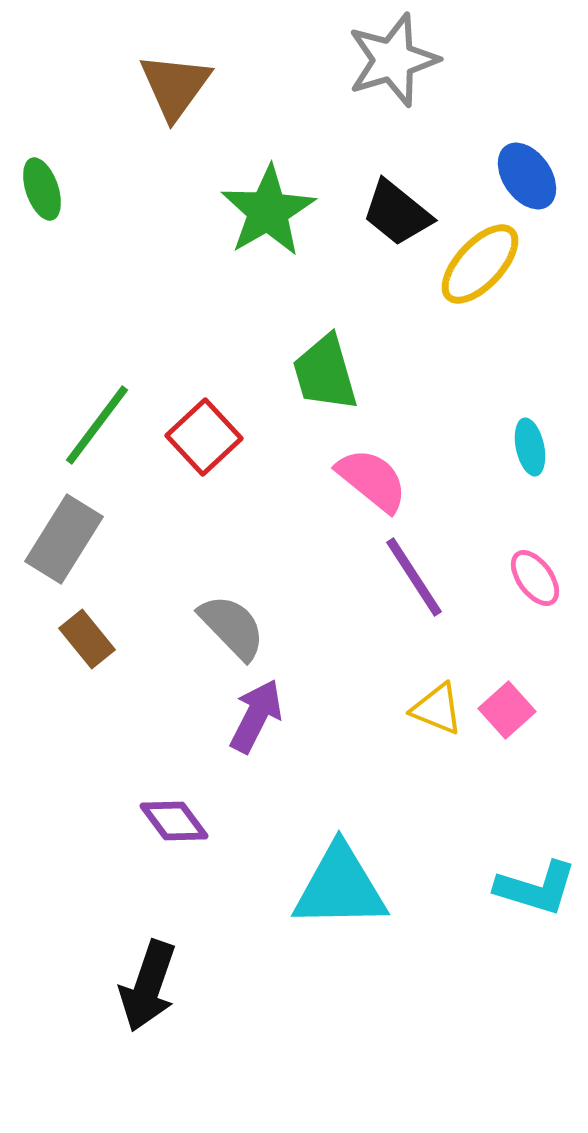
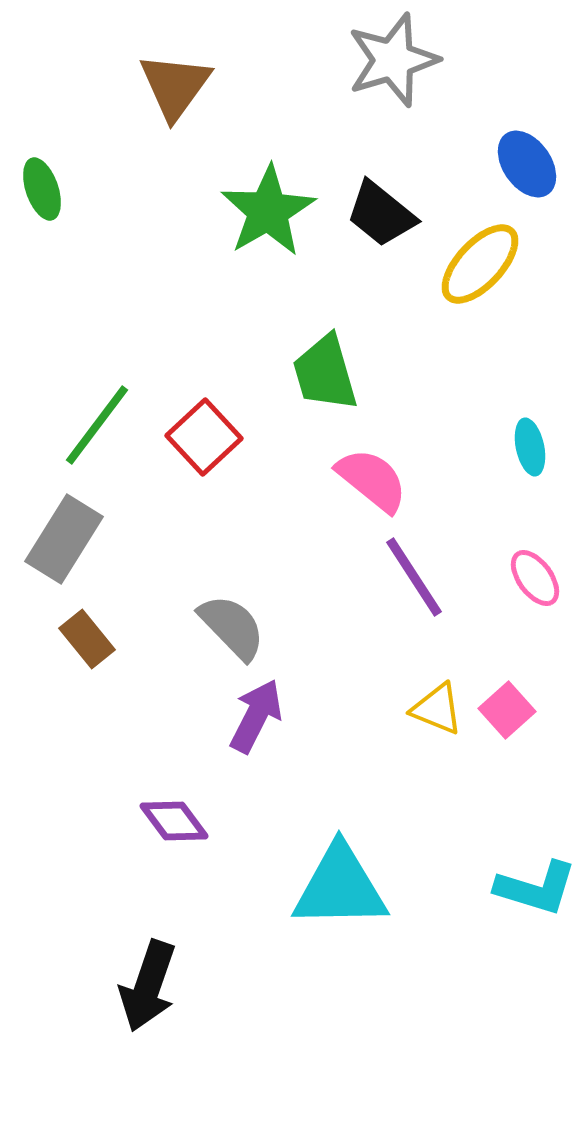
blue ellipse: moved 12 px up
black trapezoid: moved 16 px left, 1 px down
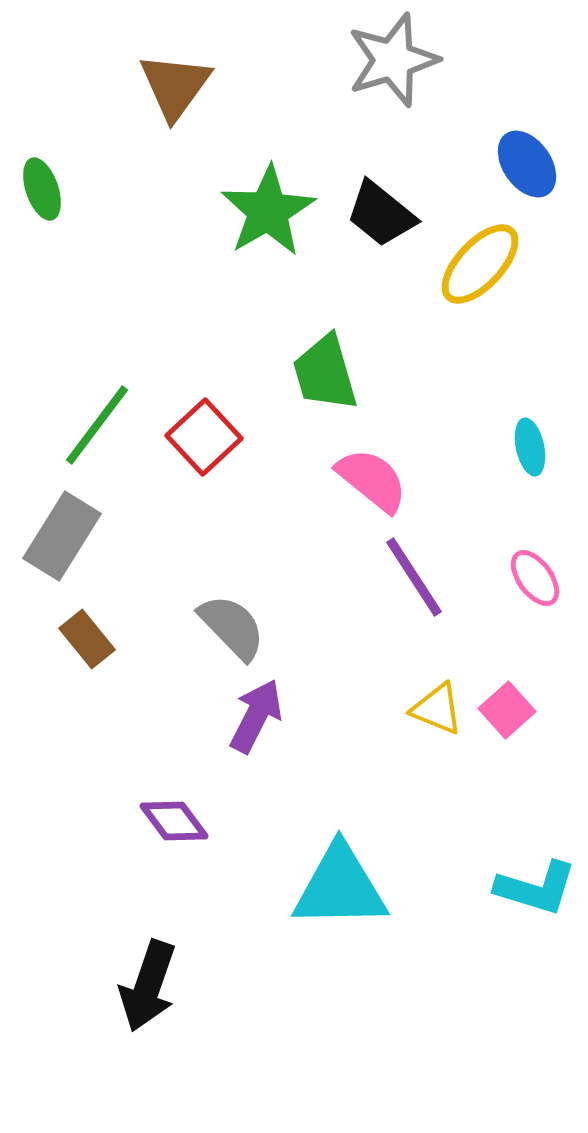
gray rectangle: moved 2 px left, 3 px up
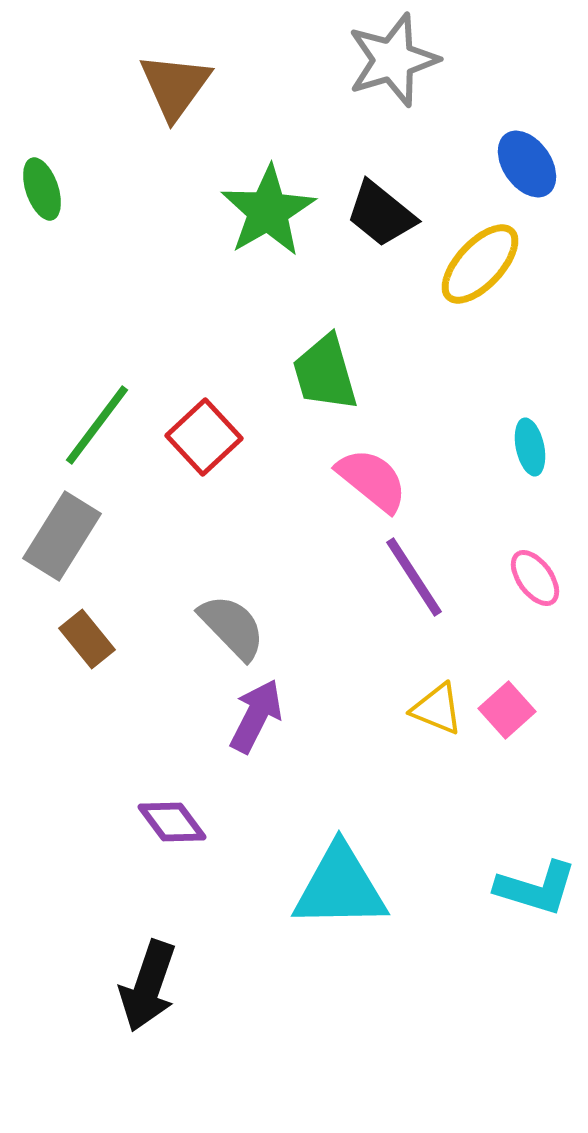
purple diamond: moved 2 px left, 1 px down
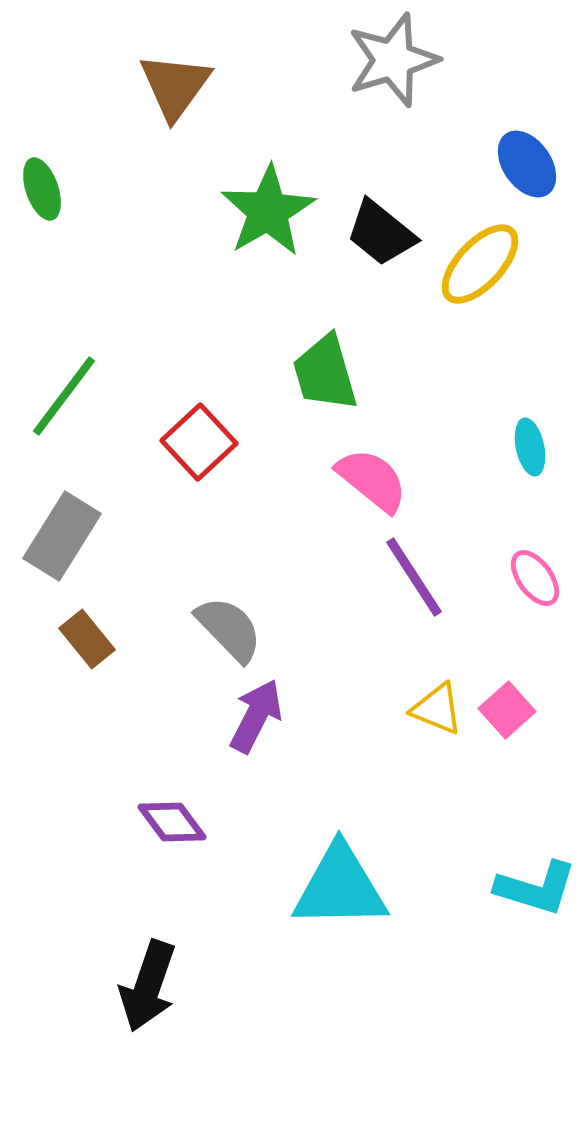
black trapezoid: moved 19 px down
green line: moved 33 px left, 29 px up
red square: moved 5 px left, 5 px down
gray semicircle: moved 3 px left, 2 px down
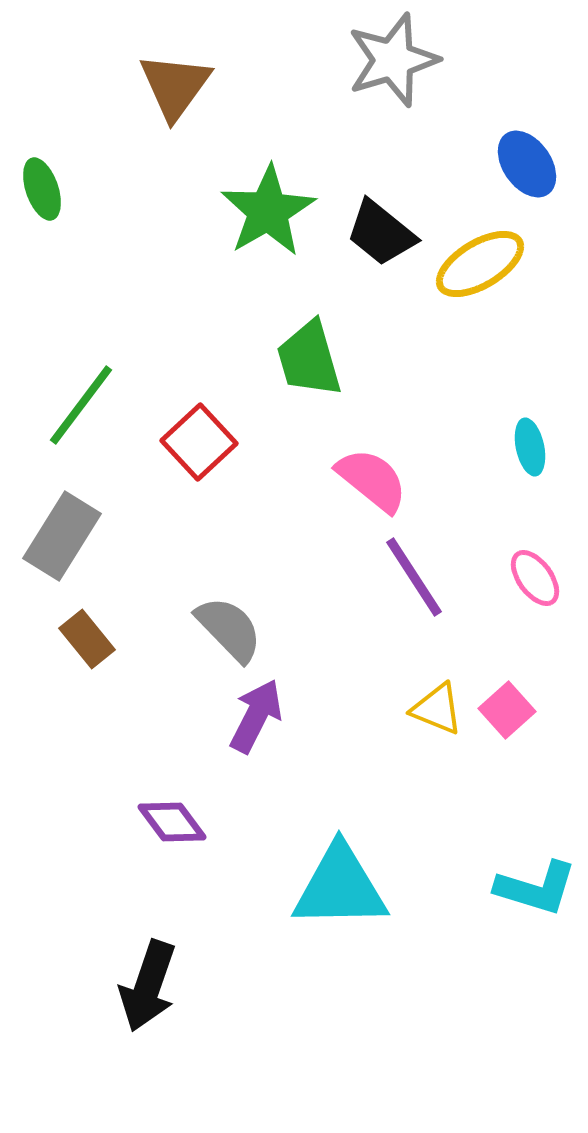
yellow ellipse: rotated 16 degrees clockwise
green trapezoid: moved 16 px left, 14 px up
green line: moved 17 px right, 9 px down
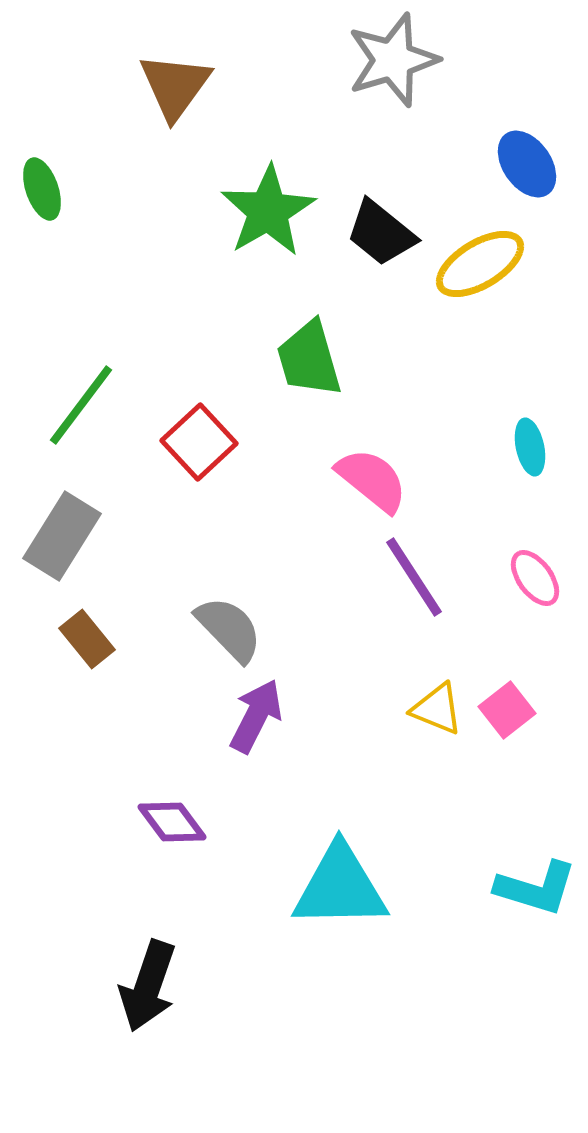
pink square: rotated 4 degrees clockwise
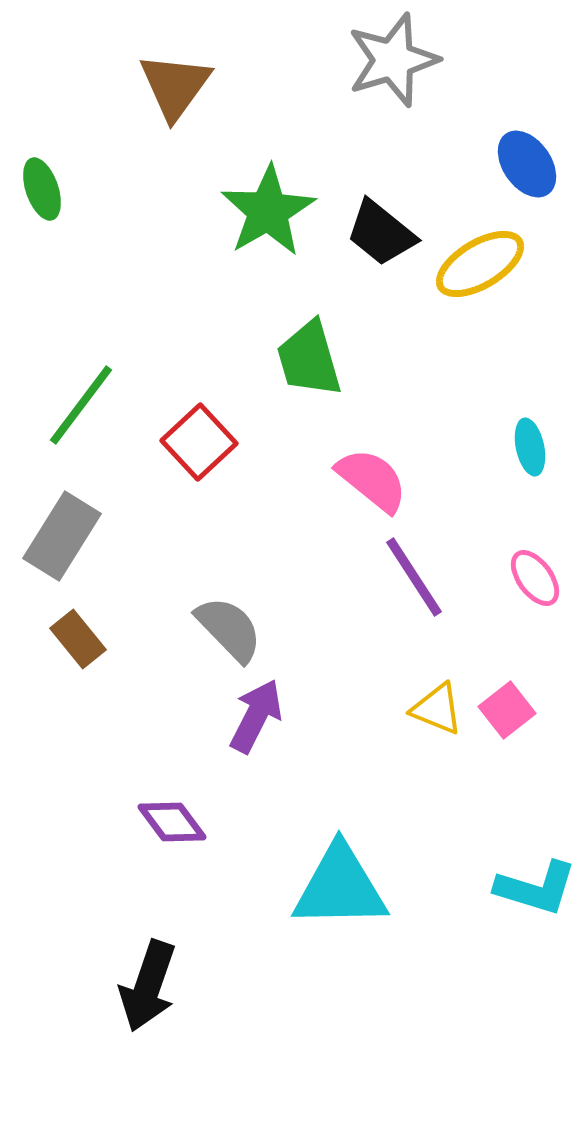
brown rectangle: moved 9 px left
